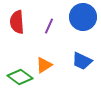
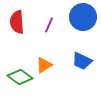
purple line: moved 1 px up
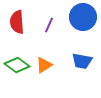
blue trapezoid: rotated 15 degrees counterclockwise
green diamond: moved 3 px left, 12 px up
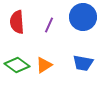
blue trapezoid: moved 1 px right, 2 px down
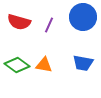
red semicircle: moved 2 px right; rotated 70 degrees counterclockwise
orange triangle: rotated 42 degrees clockwise
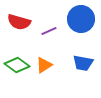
blue circle: moved 2 px left, 2 px down
purple line: moved 6 px down; rotated 42 degrees clockwise
orange triangle: rotated 42 degrees counterclockwise
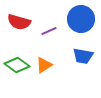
blue trapezoid: moved 7 px up
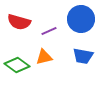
orange triangle: moved 8 px up; rotated 18 degrees clockwise
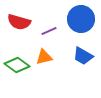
blue trapezoid: rotated 20 degrees clockwise
